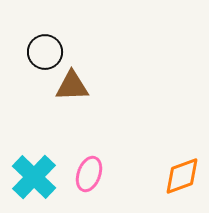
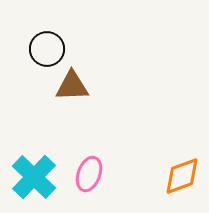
black circle: moved 2 px right, 3 px up
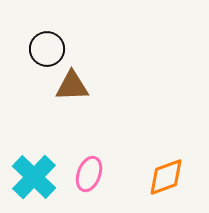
orange diamond: moved 16 px left, 1 px down
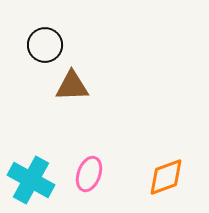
black circle: moved 2 px left, 4 px up
cyan cross: moved 3 px left, 3 px down; rotated 15 degrees counterclockwise
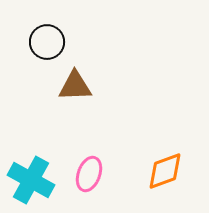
black circle: moved 2 px right, 3 px up
brown triangle: moved 3 px right
orange diamond: moved 1 px left, 6 px up
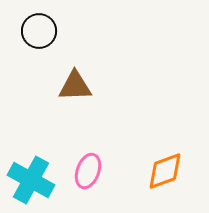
black circle: moved 8 px left, 11 px up
pink ellipse: moved 1 px left, 3 px up
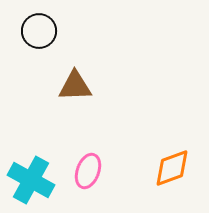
orange diamond: moved 7 px right, 3 px up
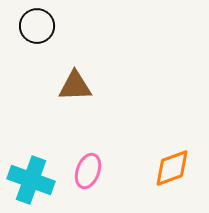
black circle: moved 2 px left, 5 px up
cyan cross: rotated 9 degrees counterclockwise
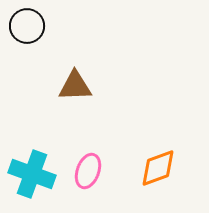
black circle: moved 10 px left
orange diamond: moved 14 px left
cyan cross: moved 1 px right, 6 px up
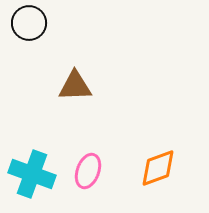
black circle: moved 2 px right, 3 px up
